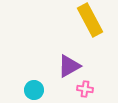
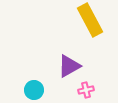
pink cross: moved 1 px right, 1 px down; rotated 21 degrees counterclockwise
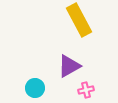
yellow rectangle: moved 11 px left
cyan circle: moved 1 px right, 2 px up
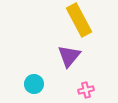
purple triangle: moved 10 px up; rotated 20 degrees counterclockwise
cyan circle: moved 1 px left, 4 px up
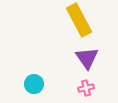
purple triangle: moved 18 px right, 2 px down; rotated 15 degrees counterclockwise
pink cross: moved 2 px up
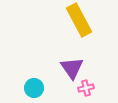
purple triangle: moved 15 px left, 10 px down
cyan circle: moved 4 px down
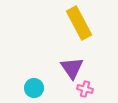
yellow rectangle: moved 3 px down
pink cross: moved 1 px left, 1 px down; rotated 28 degrees clockwise
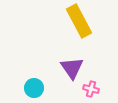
yellow rectangle: moved 2 px up
pink cross: moved 6 px right
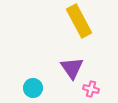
cyan circle: moved 1 px left
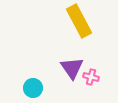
pink cross: moved 12 px up
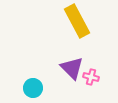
yellow rectangle: moved 2 px left
purple triangle: rotated 10 degrees counterclockwise
